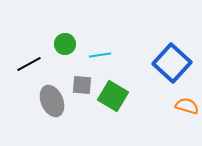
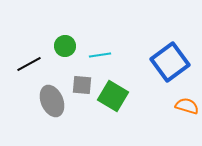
green circle: moved 2 px down
blue square: moved 2 px left, 1 px up; rotated 12 degrees clockwise
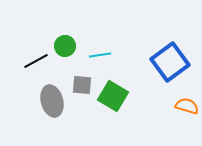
black line: moved 7 px right, 3 px up
gray ellipse: rotated 8 degrees clockwise
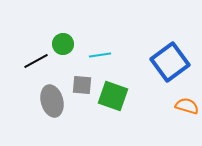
green circle: moved 2 px left, 2 px up
green square: rotated 12 degrees counterclockwise
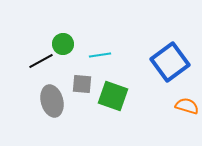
black line: moved 5 px right
gray square: moved 1 px up
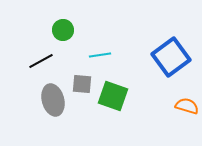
green circle: moved 14 px up
blue square: moved 1 px right, 5 px up
gray ellipse: moved 1 px right, 1 px up
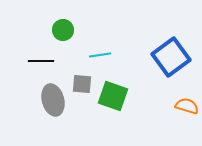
black line: rotated 30 degrees clockwise
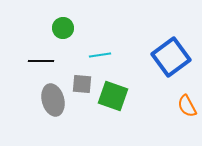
green circle: moved 2 px up
orange semicircle: rotated 135 degrees counterclockwise
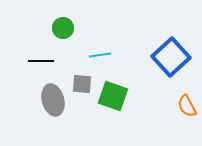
blue square: rotated 6 degrees counterclockwise
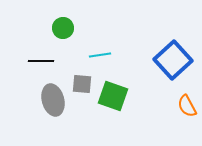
blue square: moved 2 px right, 3 px down
